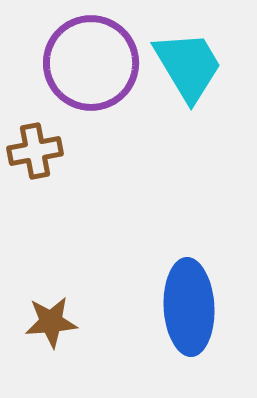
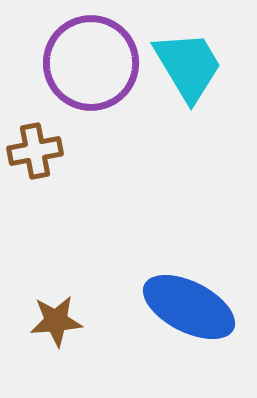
blue ellipse: rotated 60 degrees counterclockwise
brown star: moved 5 px right, 1 px up
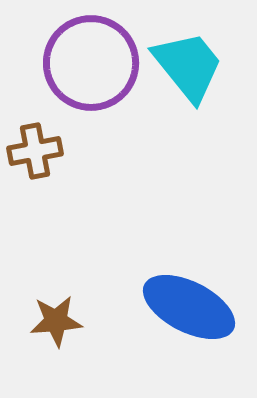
cyan trapezoid: rotated 8 degrees counterclockwise
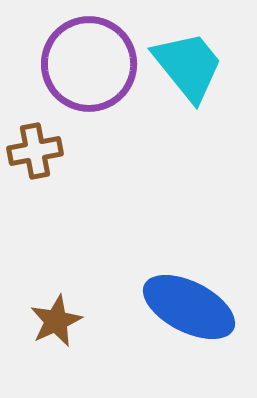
purple circle: moved 2 px left, 1 px down
brown star: rotated 20 degrees counterclockwise
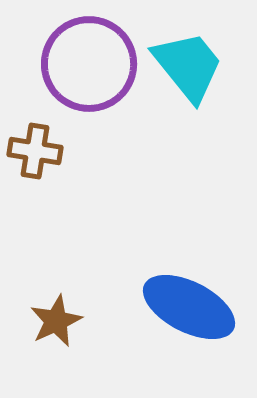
brown cross: rotated 20 degrees clockwise
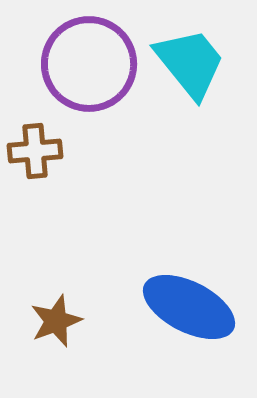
cyan trapezoid: moved 2 px right, 3 px up
brown cross: rotated 14 degrees counterclockwise
brown star: rotated 4 degrees clockwise
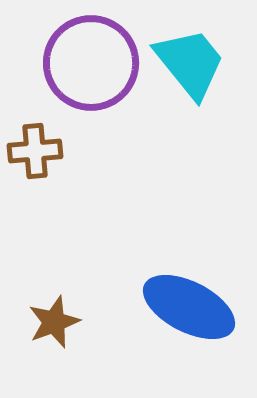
purple circle: moved 2 px right, 1 px up
brown star: moved 2 px left, 1 px down
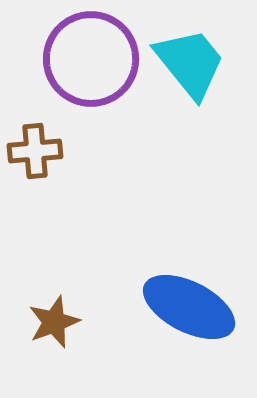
purple circle: moved 4 px up
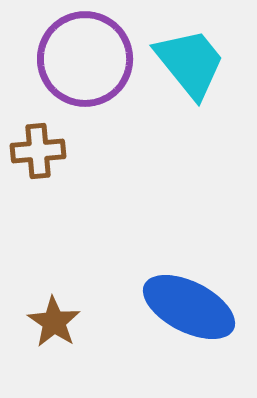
purple circle: moved 6 px left
brown cross: moved 3 px right
brown star: rotated 18 degrees counterclockwise
